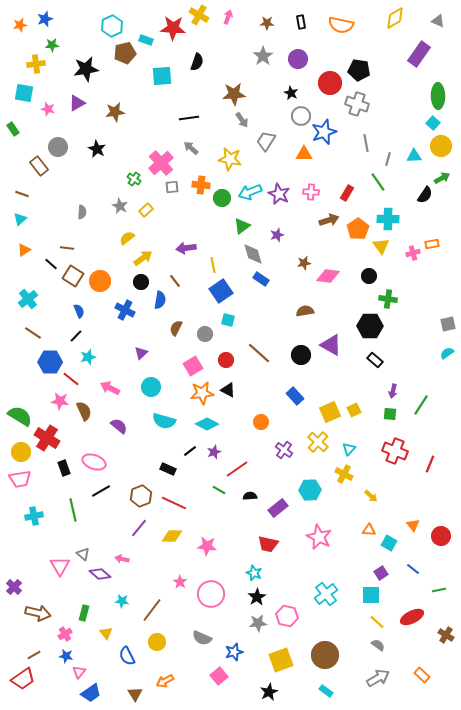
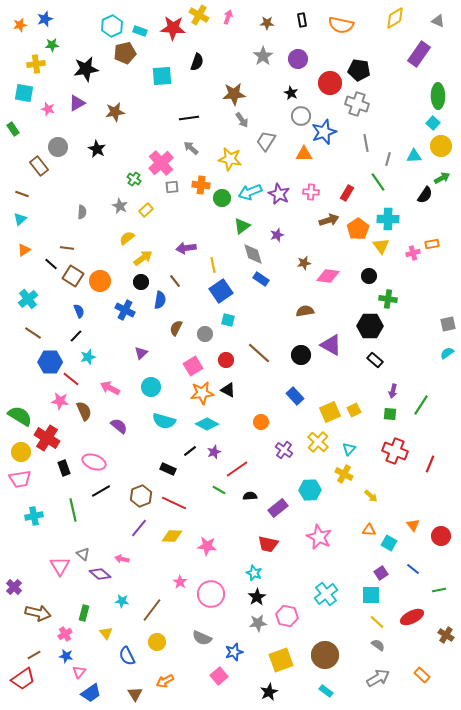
black rectangle at (301, 22): moved 1 px right, 2 px up
cyan rectangle at (146, 40): moved 6 px left, 9 px up
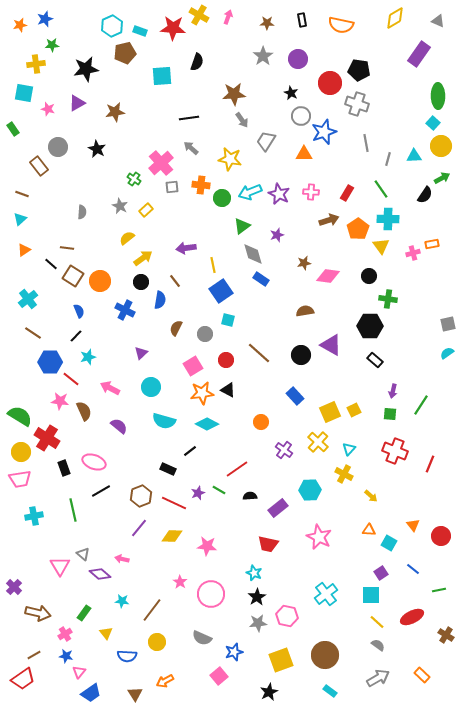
green line at (378, 182): moved 3 px right, 7 px down
purple star at (214, 452): moved 16 px left, 41 px down
green rectangle at (84, 613): rotated 21 degrees clockwise
blue semicircle at (127, 656): rotated 60 degrees counterclockwise
cyan rectangle at (326, 691): moved 4 px right
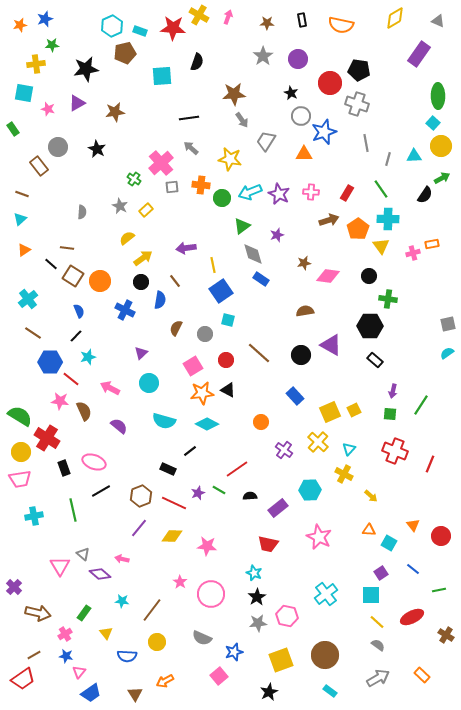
cyan circle at (151, 387): moved 2 px left, 4 px up
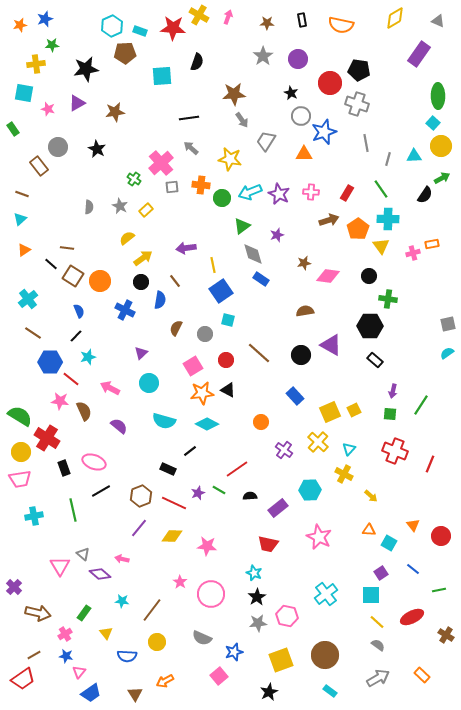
brown pentagon at (125, 53): rotated 10 degrees clockwise
gray semicircle at (82, 212): moved 7 px right, 5 px up
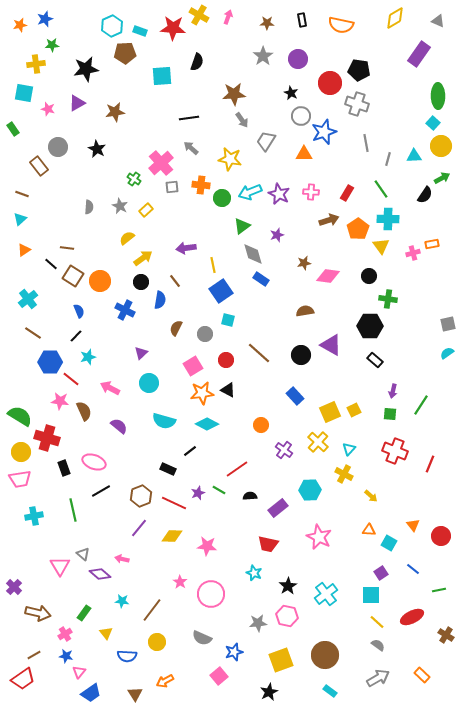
orange circle at (261, 422): moved 3 px down
red cross at (47, 438): rotated 15 degrees counterclockwise
black star at (257, 597): moved 31 px right, 11 px up
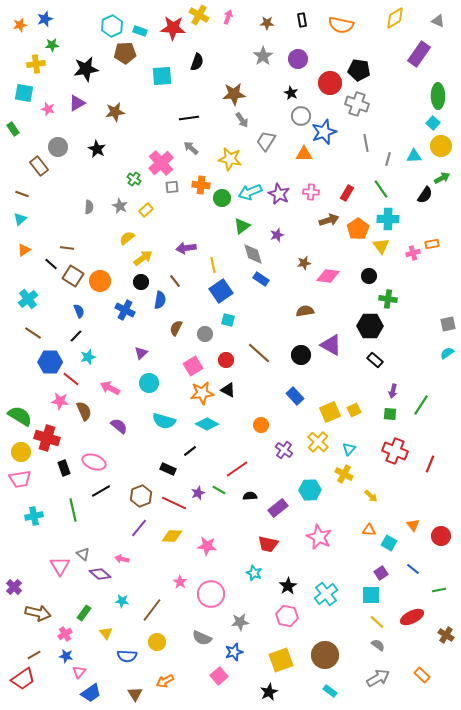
gray star at (258, 623): moved 18 px left, 1 px up
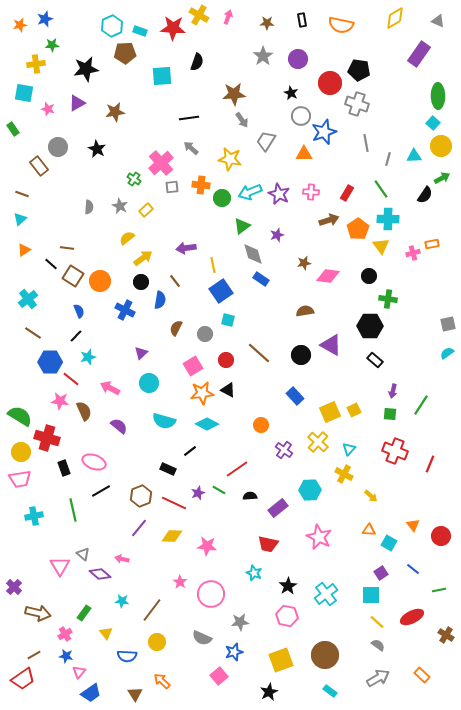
orange arrow at (165, 681): moved 3 px left; rotated 72 degrees clockwise
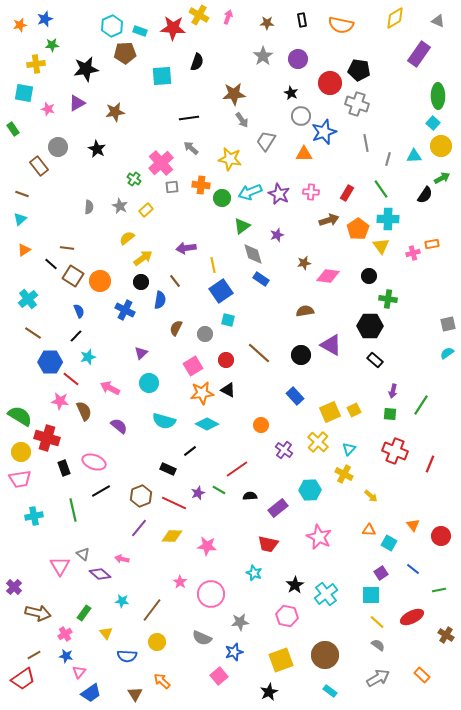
black star at (288, 586): moved 7 px right, 1 px up
